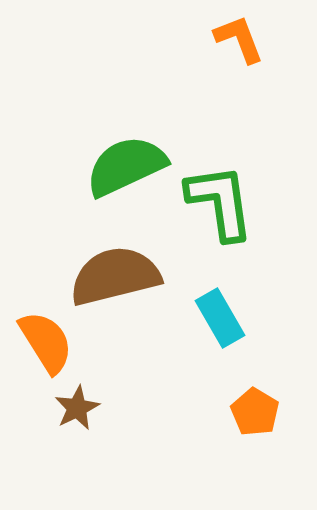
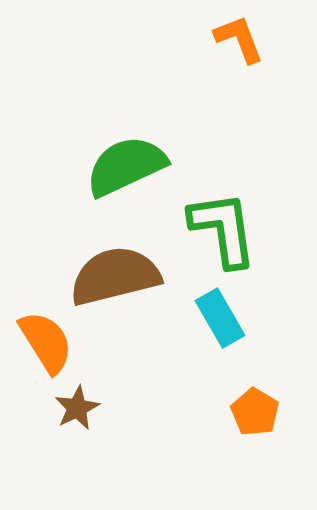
green L-shape: moved 3 px right, 27 px down
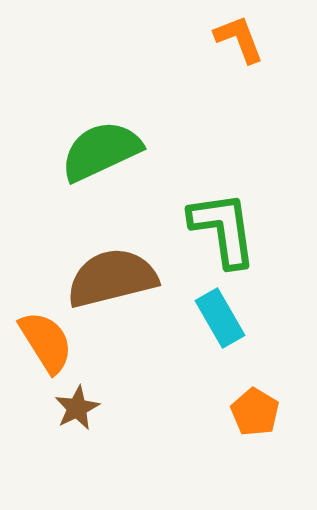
green semicircle: moved 25 px left, 15 px up
brown semicircle: moved 3 px left, 2 px down
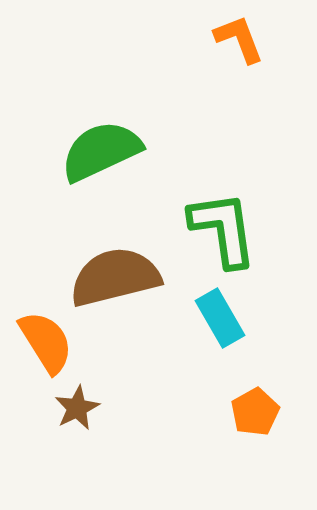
brown semicircle: moved 3 px right, 1 px up
orange pentagon: rotated 12 degrees clockwise
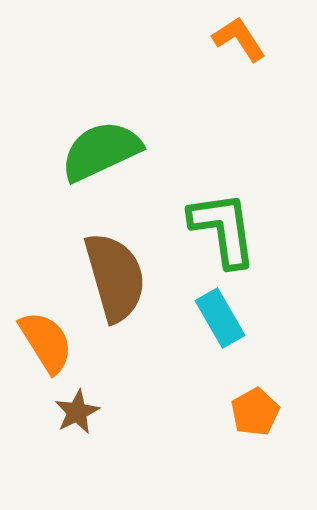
orange L-shape: rotated 12 degrees counterclockwise
brown semicircle: rotated 88 degrees clockwise
brown star: moved 4 px down
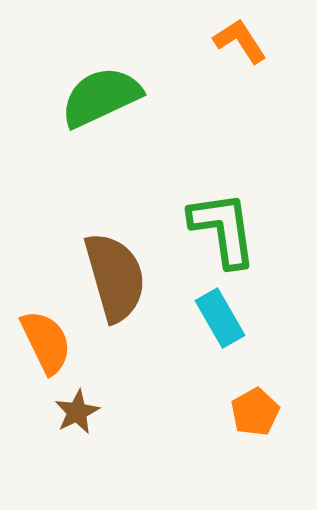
orange L-shape: moved 1 px right, 2 px down
green semicircle: moved 54 px up
orange semicircle: rotated 6 degrees clockwise
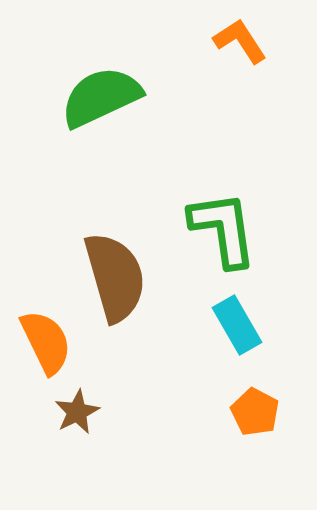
cyan rectangle: moved 17 px right, 7 px down
orange pentagon: rotated 15 degrees counterclockwise
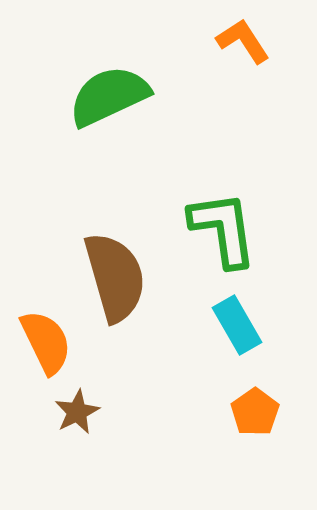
orange L-shape: moved 3 px right
green semicircle: moved 8 px right, 1 px up
orange pentagon: rotated 9 degrees clockwise
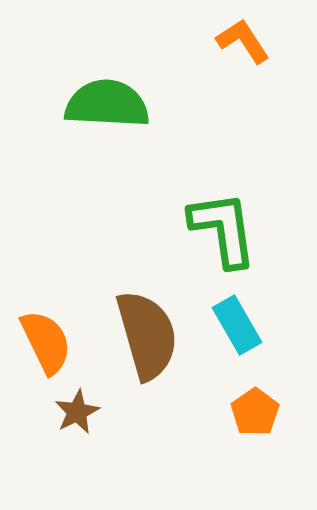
green semicircle: moved 2 px left, 8 px down; rotated 28 degrees clockwise
brown semicircle: moved 32 px right, 58 px down
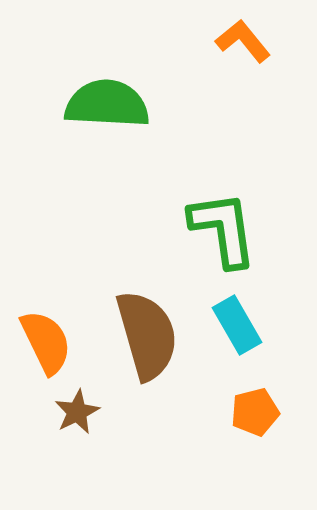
orange L-shape: rotated 6 degrees counterclockwise
orange pentagon: rotated 21 degrees clockwise
